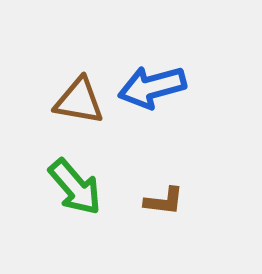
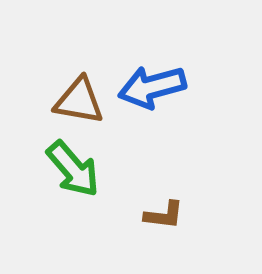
green arrow: moved 2 px left, 18 px up
brown L-shape: moved 14 px down
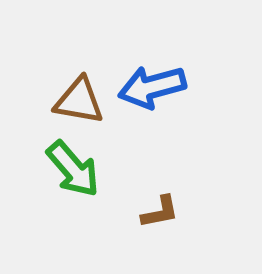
brown L-shape: moved 4 px left, 3 px up; rotated 18 degrees counterclockwise
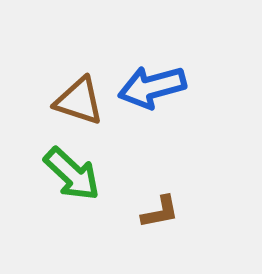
brown triangle: rotated 8 degrees clockwise
green arrow: moved 1 px left, 5 px down; rotated 6 degrees counterclockwise
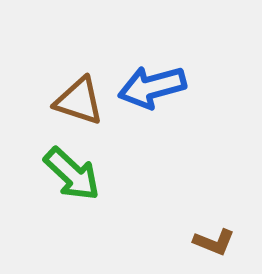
brown L-shape: moved 54 px right, 30 px down; rotated 33 degrees clockwise
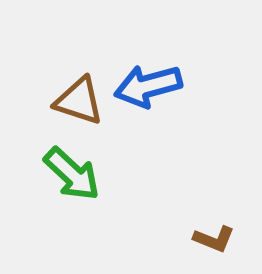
blue arrow: moved 4 px left, 1 px up
brown L-shape: moved 3 px up
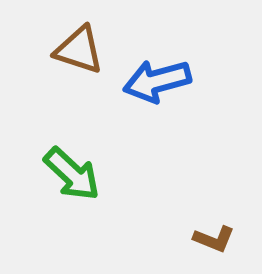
blue arrow: moved 9 px right, 5 px up
brown triangle: moved 51 px up
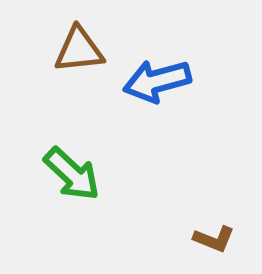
brown triangle: rotated 24 degrees counterclockwise
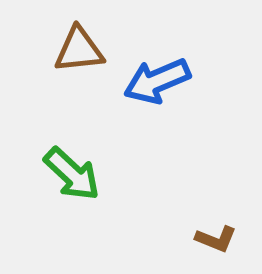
blue arrow: rotated 8 degrees counterclockwise
brown L-shape: moved 2 px right
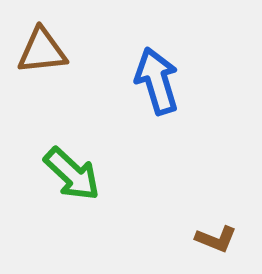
brown triangle: moved 37 px left, 1 px down
blue arrow: rotated 96 degrees clockwise
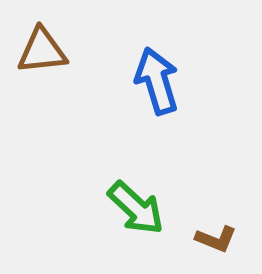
green arrow: moved 64 px right, 34 px down
